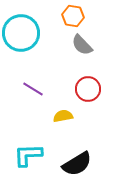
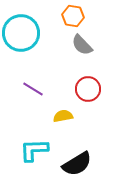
cyan L-shape: moved 6 px right, 5 px up
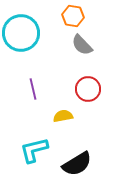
purple line: rotated 45 degrees clockwise
cyan L-shape: rotated 12 degrees counterclockwise
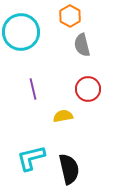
orange hexagon: moved 3 px left; rotated 20 degrees clockwise
cyan circle: moved 1 px up
gray semicircle: rotated 30 degrees clockwise
cyan L-shape: moved 3 px left, 8 px down
black semicircle: moved 8 px left, 5 px down; rotated 72 degrees counterclockwise
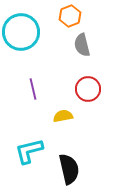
orange hexagon: rotated 10 degrees clockwise
cyan L-shape: moved 2 px left, 7 px up
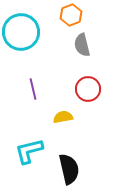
orange hexagon: moved 1 px right, 1 px up
yellow semicircle: moved 1 px down
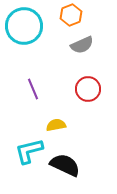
cyan circle: moved 3 px right, 6 px up
gray semicircle: rotated 100 degrees counterclockwise
purple line: rotated 10 degrees counterclockwise
yellow semicircle: moved 7 px left, 8 px down
black semicircle: moved 4 px left, 4 px up; rotated 52 degrees counterclockwise
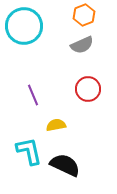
orange hexagon: moved 13 px right
purple line: moved 6 px down
cyan L-shape: rotated 92 degrees clockwise
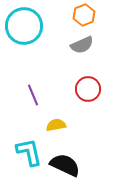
cyan L-shape: moved 1 px down
